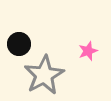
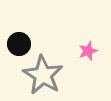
gray star: moved 1 px left; rotated 12 degrees counterclockwise
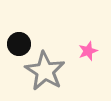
gray star: moved 2 px right, 4 px up
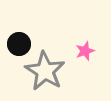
pink star: moved 3 px left
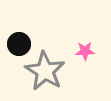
pink star: rotated 18 degrees clockwise
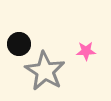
pink star: moved 1 px right
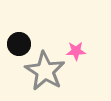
pink star: moved 10 px left
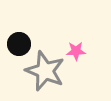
gray star: rotated 9 degrees counterclockwise
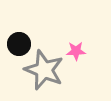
gray star: moved 1 px left, 1 px up
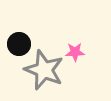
pink star: moved 1 px left, 1 px down
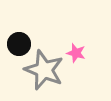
pink star: moved 1 px right, 1 px down; rotated 18 degrees clockwise
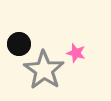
gray star: rotated 12 degrees clockwise
